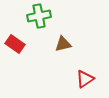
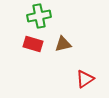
red rectangle: moved 18 px right; rotated 18 degrees counterclockwise
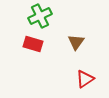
green cross: moved 1 px right; rotated 15 degrees counterclockwise
brown triangle: moved 13 px right, 2 px up; rotated 42 degrees counterclockwise
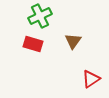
brown triangle: moved 3 px left, 1 px up
red triangle: moved 6 px right
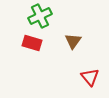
red rectangle: moved 1 px left, 1 px up
red triangle: moved 1 px left, 2 px up; rotated 36 degrees counterclockwise
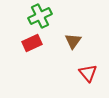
red rectangle: rotated 42 degrees counterclockwise
red triangle: moved 2 px left, 4 px up
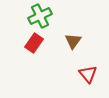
red rectangle: moved 2 px right; rotated 30 degrees counterclockwise
red triangle: moved 1 px down
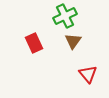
green cross: moved 25 px right
red rectangle: rotated 60 degrees counterclockwise
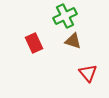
brown triangle: rotated 48 degrees counterclockwise
red triangle: moved 1 px up
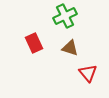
brown triangle: moved 3 px left, 7 px down
